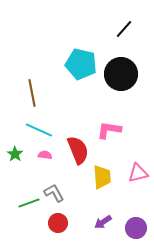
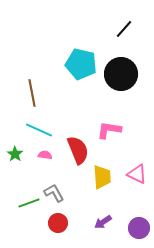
pink triangle: moved 1 px left, 1 px down; rotated 40 degrees clockwise
purple circle: moved 3 px right
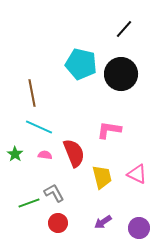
cyan line: moved 3 px up
red semicircle: moved 4 px left, 3 px down
yellow trapezoid: rotated 10 degrees counterclockwise
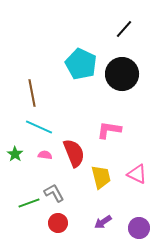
cyan pentagon: rotated 12 degrees clockwise
black circle: moved 1 px right
yellow trapezoid: moved 1 px left
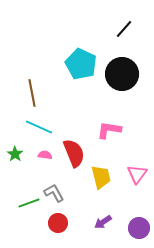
pink triangle: rotated 40 degrees clockwise
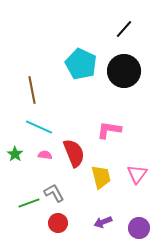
black circle: moved 2 px right, 3 px up
brown line: moved 3 px up
purple arrow: rotated 12 degrees clockwise
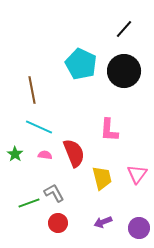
pink L-shape: rotated 95 degrees counterclockwise
yellow trapezoid: moved 1 px right, 1 px down
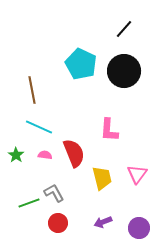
green star: moved 1 px right, 1 px down
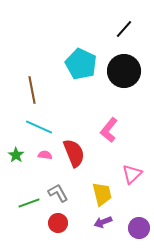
pink L-shape: rotated 35 degrees clockwise
pink triangle: moved 5 px left; rotated 10 degrees clockwise
yellow trapezoid: moved 16 px down
gray L-shape: moved 4 px right
